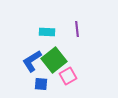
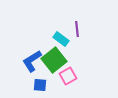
cyan rectangle: moved 14 px right, 7 px down; rotated 35 degrees clockwise
blue square: moved 1 px left, 1 px down
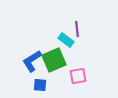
cyan rectangle: moved 5 px right, 1 px down
green square: rotated 15 degrees clockwise
pink square: moved 10 px right; rotated 18 degrees clockwise
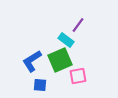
purple line: moved 1 px right, 4 px up; rotated 42 degrees clockwise
green square: moved 6 px right
